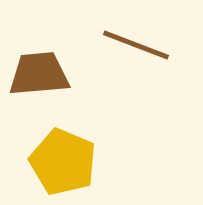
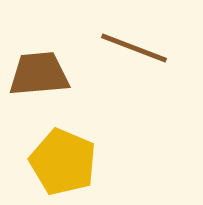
brown line: moved 2 px left, 3 px down
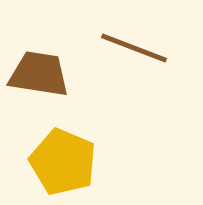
brown trapezoid: rotated 14 degrees clockwise
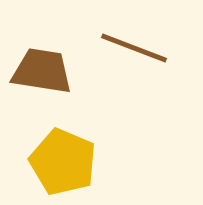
brown trapezoid: moved 3 px right, 3 px up
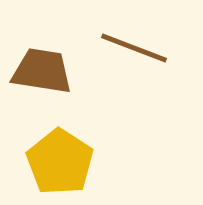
yellow pentagon: moved 3 px left; rotated 10 degrees clockwise
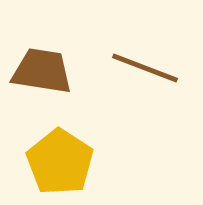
brown line: moved 11 px right, 20 px down
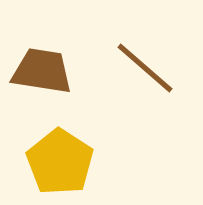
brown line: rotated 20 degrees clockwise
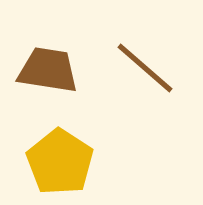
brown trapezoid: moved 6 px right, 1 px up
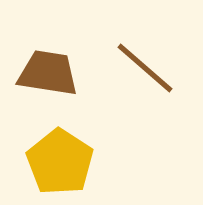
brown trapezoid: moved 3 px down
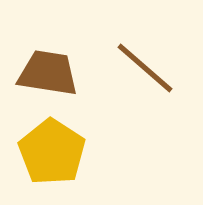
yellow pentagon: moved 8 px left, 10 px up
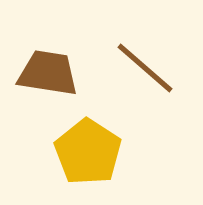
yellow pentagon: moved 36 px right
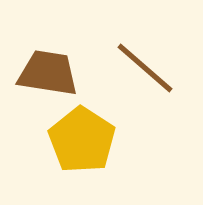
yellow pentagon: moved 6 px left, 12 px up
